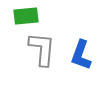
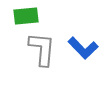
blue L-shape: moved 2 px right, 7 px up; rotated 64 degrees counterclockwise
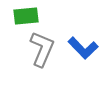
gray L-shape: rotated 18 degrees clockwise
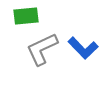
gray L-shape: rotated 138 degrees counterclockwise
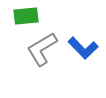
gray L-shape: rotated 6 degrees counterclockwise
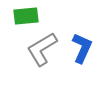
blue L-shape: moved 1 px left; rotated 112 degrees counterclockwise
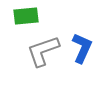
gray L-shape: moved 1 px right, 2 px down; rotated 12 degrees clockwise
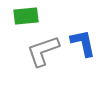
blue L-shape: moved 1 px right, 5 px up; rotated 36 degrees counterclockwise
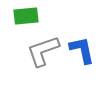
blue L-shape: moved 1 px left, 7 px down
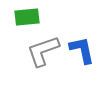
green rectangle: moved 1 px right, 1 px down
